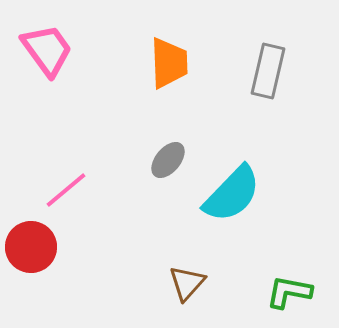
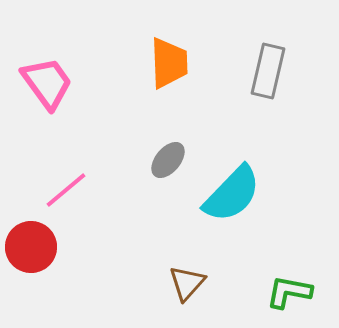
pink trapezoid: moved 33 px down
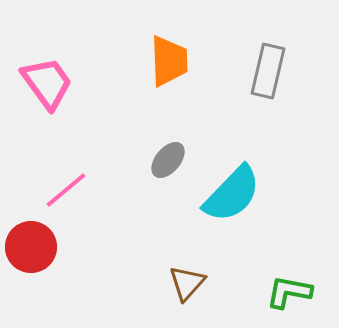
orange trapezoid: moved 2 px up
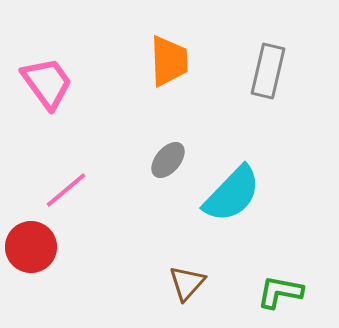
green L-shape: moved 9 px left
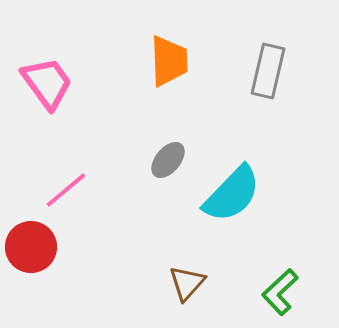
green L-shape: rotated 54 degrees counterclockwise
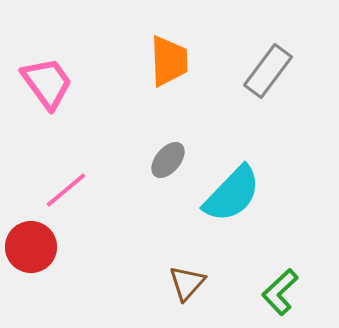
gray rectangle: rotated 24 degrees clockwise
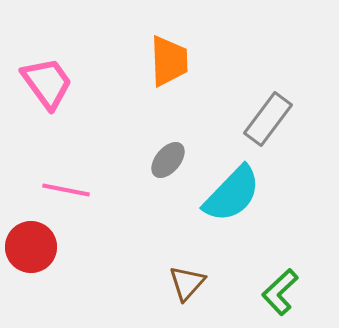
gray rectangle: moved 48 px down
pink line: rotated 51 degrees clockwise
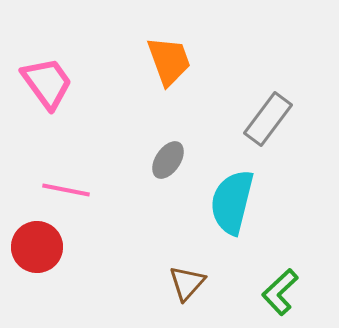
orange trapezoid: rotated 18 degrees counterclockwise
gray ellipse: rotated 6 degrees counterclockwise
cyan semicircle: moved 8 px down; rotated 150 degrees clockwise
red circle: moved 6 px right
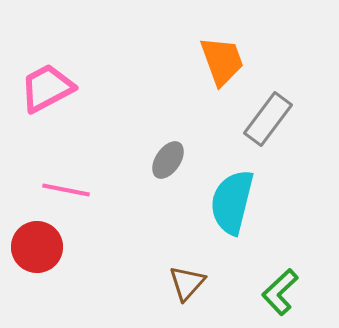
orange trapezoid: moved 53 px right
pink trapezoid: moved 5 px down; rotated 82 degrees counterclockwise
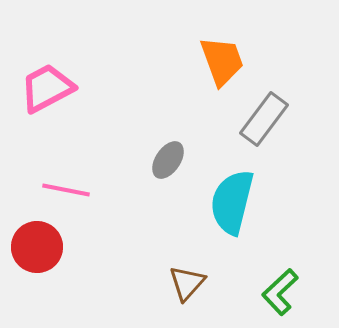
gray rectangle: moved 4 px left
